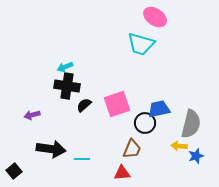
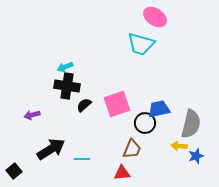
black arrow: rotated 40 degrees counterclockwise
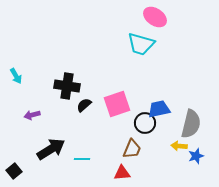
cyan arrow: moved 49 px left, 9 px down; rotated 98 degrees counterclockwise
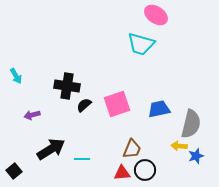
pink ellipse: moved 1 px right, 2 px up
black circle: moved 47 px down
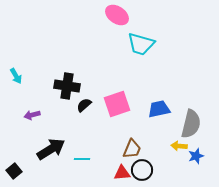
pink ellipse: moved 39 px left
black circle: moved 3 px left
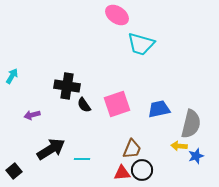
cyan arrow: moved 4 px left; rotated 119 degrees counterclockwise
black semicircle: rotated 84 degrees counterclockwise
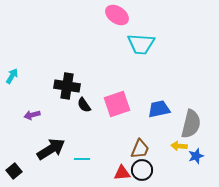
cyan trapezoid: rotated 12 degrees counterclockwise
brown trapezoid: moved 8 px right
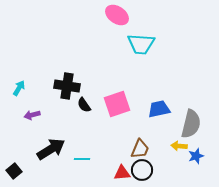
cyan arrow: moved 7 px right, 12 px down
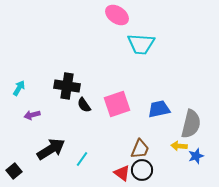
cyan line: rotated 56 degrees counterclockwise
red triangle: rotated 42 degrees clockwise
